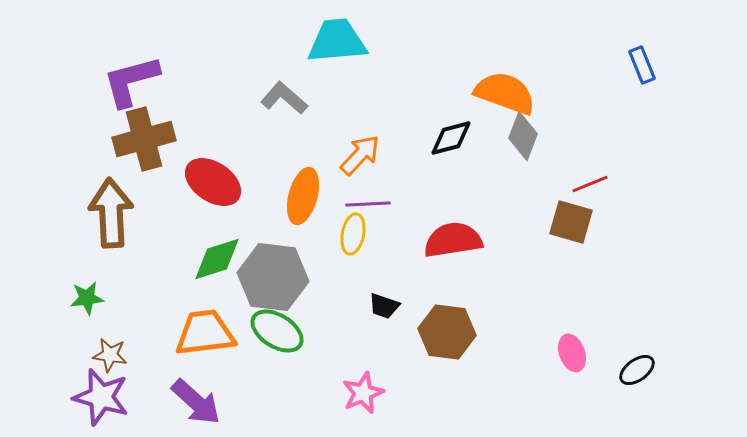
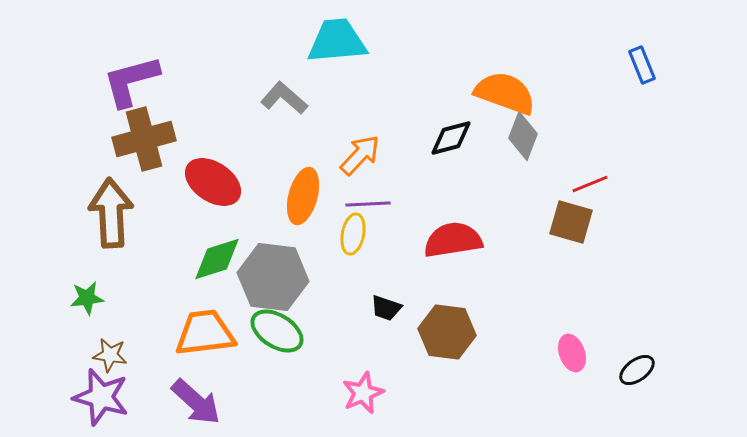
black trapezoid: moved 2 px right, 2 px down
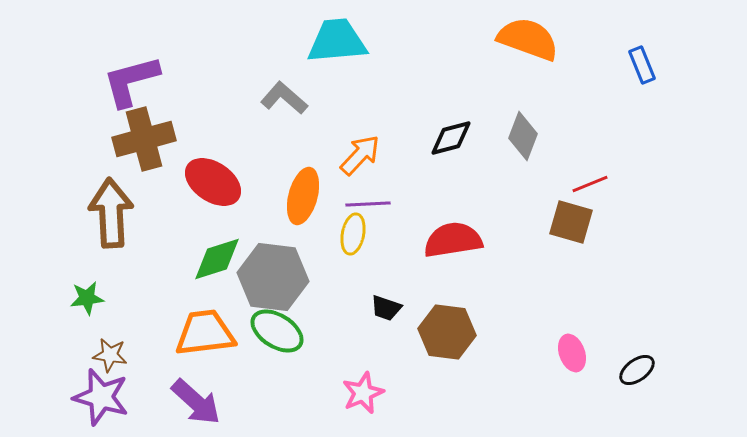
orange semicircle: moved 23 px right, 54 px up
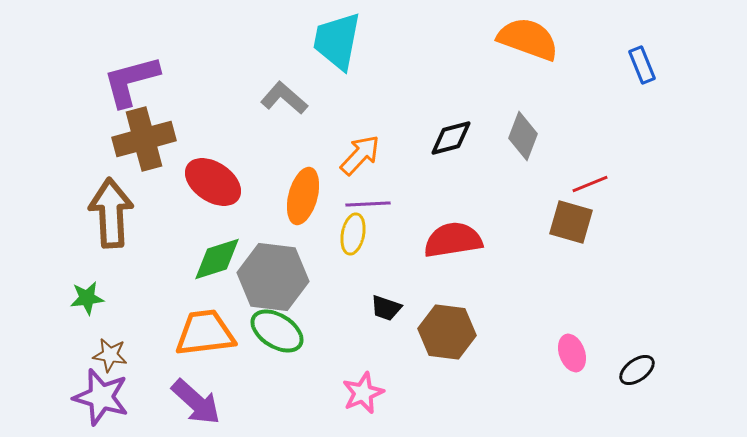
cyan trapezoid: rotated 74 degrees counterclockwise
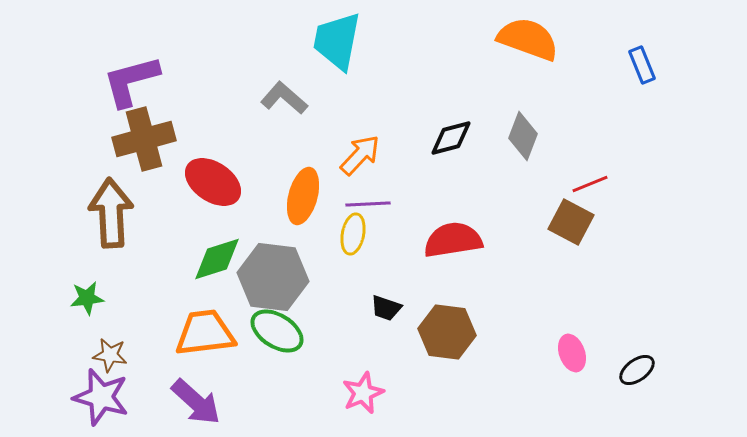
brown square: rotated 12 degrees clockwise
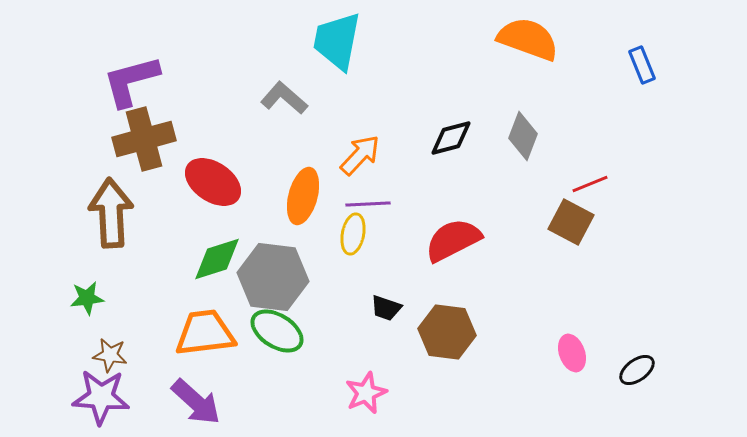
red semicircle: rotated 18 degrees counterclockwise
pink star: moved 3 px right
purple star: rotated 12 degrees counterclockwise
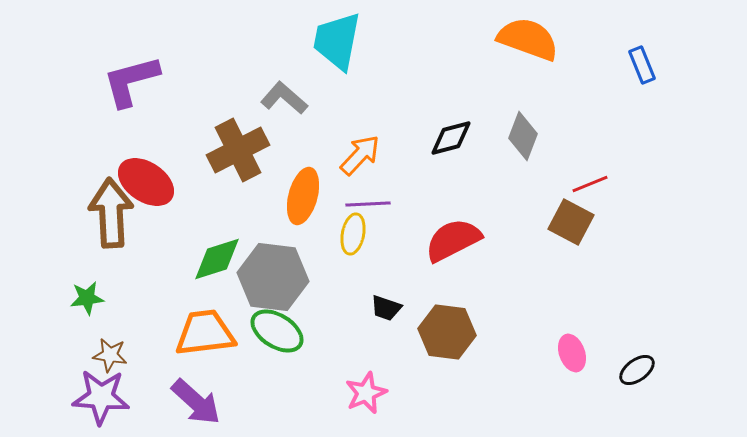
brown cross: moved 94 px right, 11 px down; rotated 12 degrees counterclockwise
red ellipse: moved 67 px left
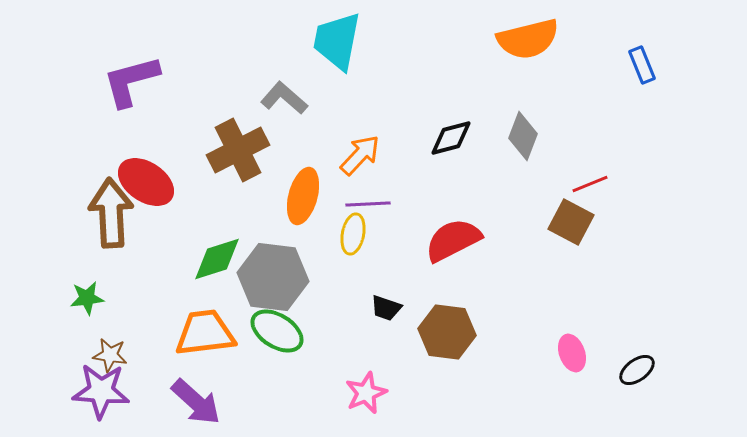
orange semicircle: rotated 146 degrees clockwise
purple star: moved 6 px up
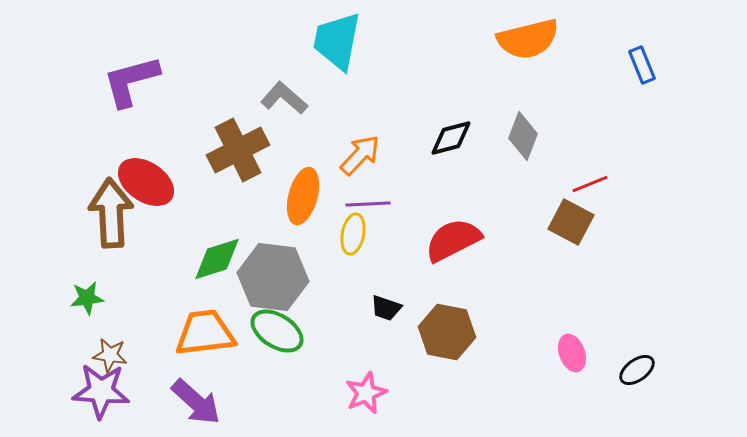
brown hexagon: rotated 4 degrees clockwise
